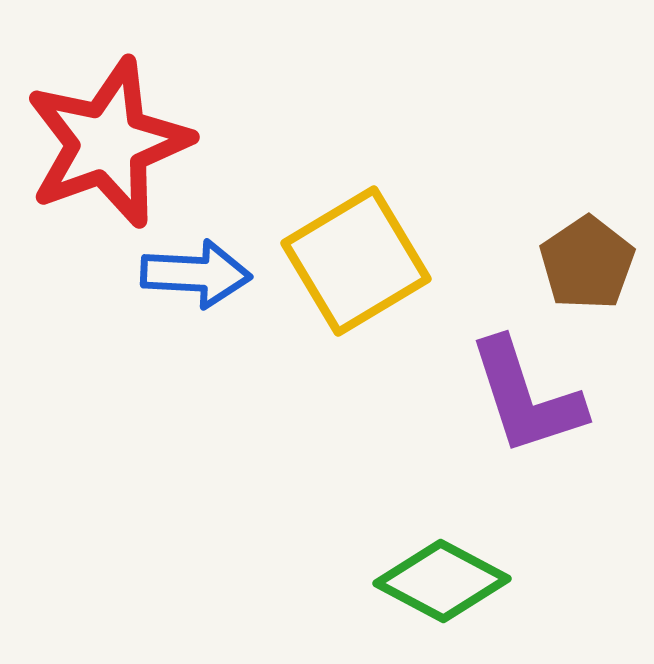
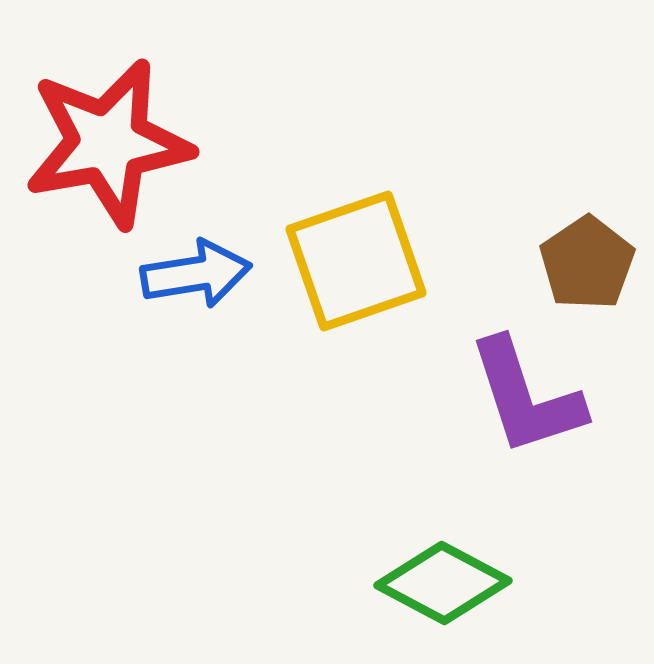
red star: rotated 10 degrees clockwise
yellow square: rotated 12 degrees clockwise
blue arrow: rotated 12 degrees counterclockwise
green diamond: moved 1 px right, 2 px down
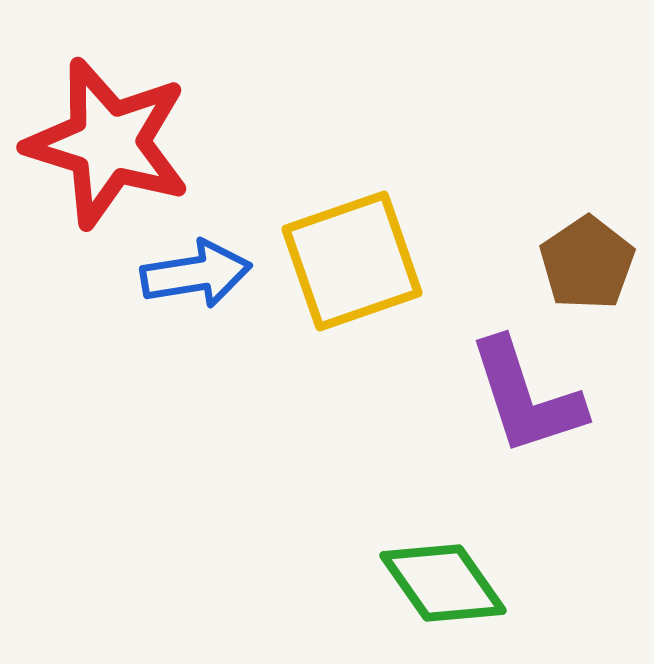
red star: rotated 27 degrees clockwise
yellow square: moved 4 px left
green diamond: rotated 27 degrees clockwise
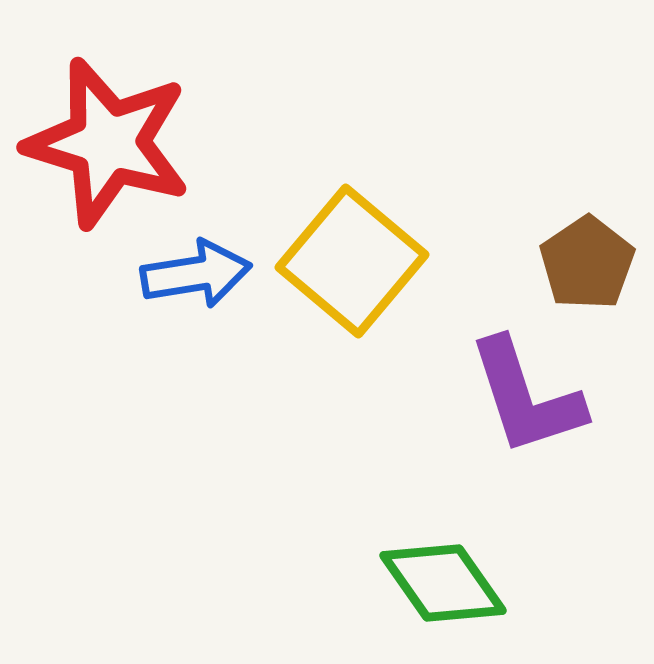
yellow square: rotated 31 degrees counterclockwise
